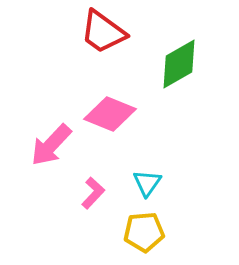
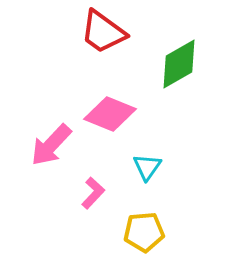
cyan triangle: moved 16 px up
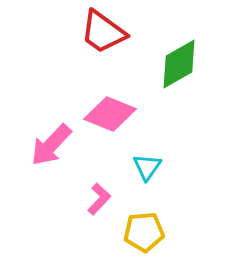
pink L-shape: moved 6 px right, 6 px down
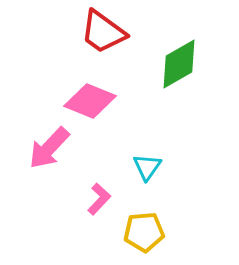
pink diamond: moved 20 px left, 13 px up
pink arrow: moved 2 px left, 3 px down
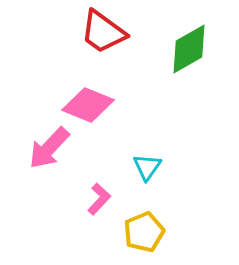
green diamond: moved 10 px right, 15 px up
pink diamond: moved 2 px left, 4 px down
yellow pentagon: rotated 18 degrees counterclockwise
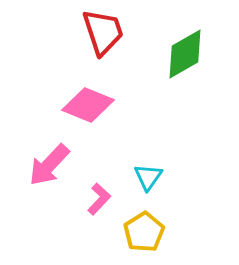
red trapezoid: rotated 144 degrees counterclockwise
green diamond: moved 4 px left, 5 px down
pink arrow: moved 17 px down
cyan triangle: moved 1 px right, 10 px down
yellow pentagon: rotated 9 degrees counterclockwise
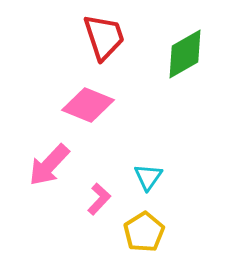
red trapezoid: moved 1 px right, 5 px down
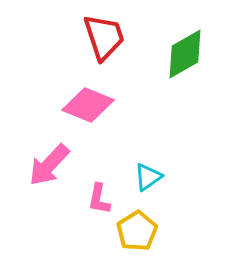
cyan triangle: rotated 20 degrees clockwise
pink L-shape: rotated 148 degrees clockwise
yellow pentagon: moved 7 px left, 1 px up
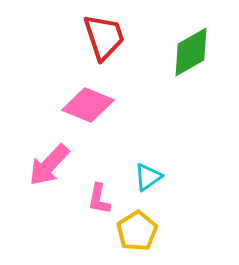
green diamond: moved 6 px right, 2 px up
